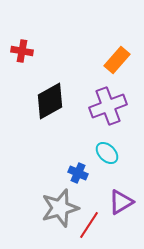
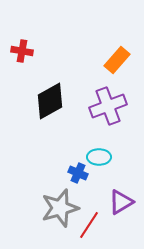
cyan ellipse: moved 8 px left, 4 px down; rotated 45 degrees counterclockwise
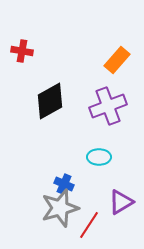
blue cross: moved 14 px left, 11 px down
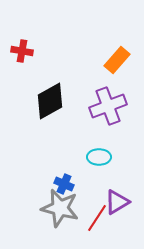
purple triangle: moved 4 px left
gray star: rotated 30 degrees clockwise
red line: moved 8 px right, 7 px up
